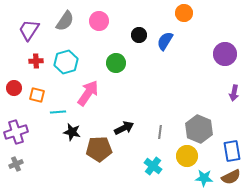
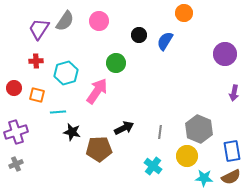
purple trapezoid: moved 10 px right, 1 px up
cyan hexagon: moved 11 px down
pink arrow: moved 9 px right, 2 px up
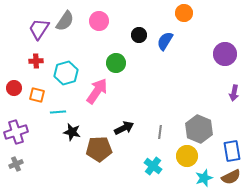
cyan star: rotated 24 degrees counterclockwise
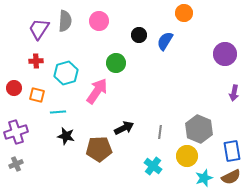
gray semicircle: rotated 30 degrees counterclockwise
black star: moved 6 px left, 4 px down
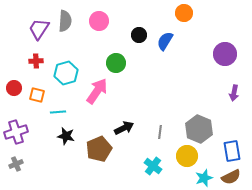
brown pentagon: rotated 20 degrees counterclockwise
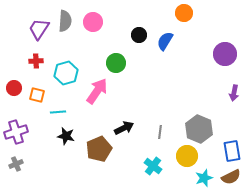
pink circle: moved 6 px left, 1 px down
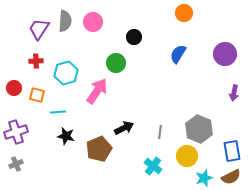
black circle: moved 5 px left, 2 px down
blue semicircle: moved 13 px right, 13 px down
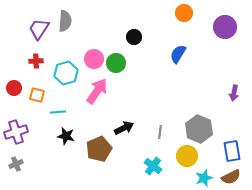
pink circle: moved 1 px right, 37 px down
purple circle: moved 27 px up
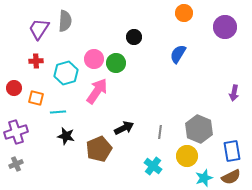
orange square: moved 1 px left, 3 px down
